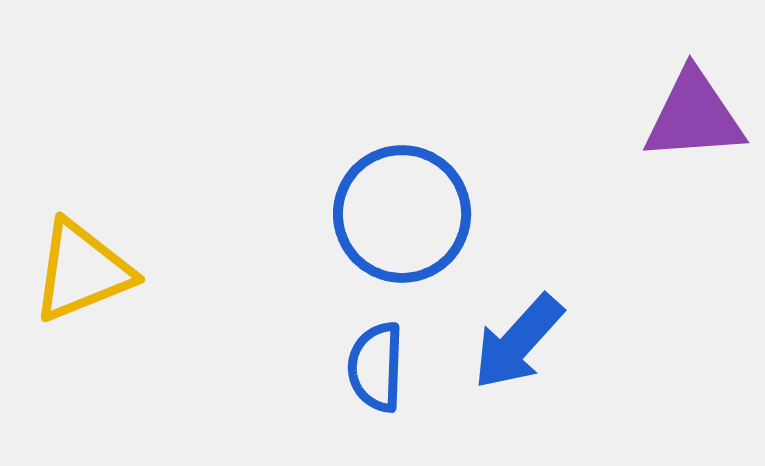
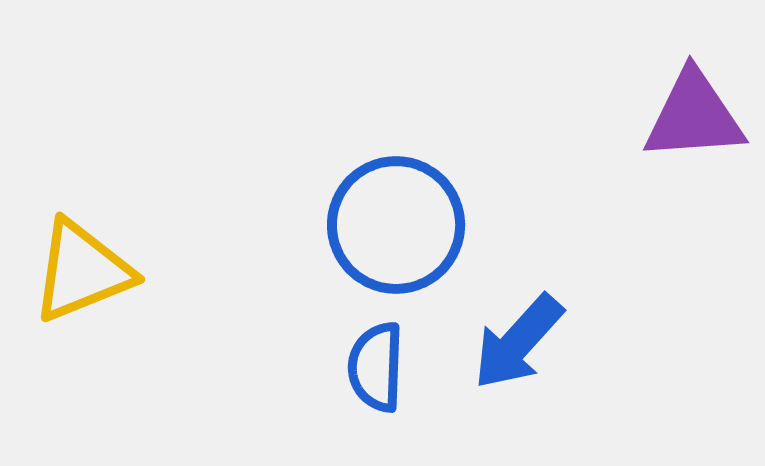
blue circle: moved 6 px left, 11 px down
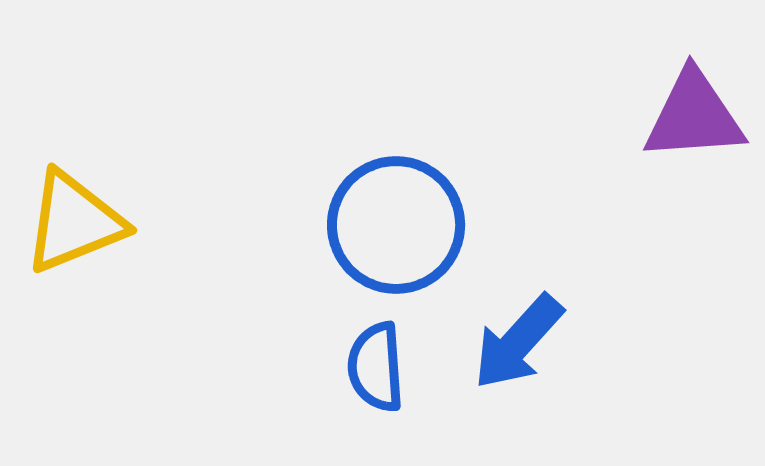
yellow triangle: moved 8 px left, 49 px up
blue semicircle: rotated 6 degrees counterclockwise
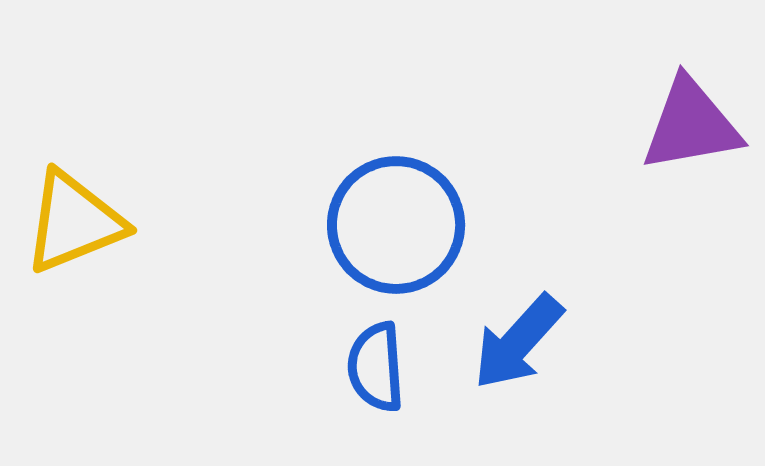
purple triangle: moved 3 px left, 9 px down; rotated 6 degrees counterclockwise
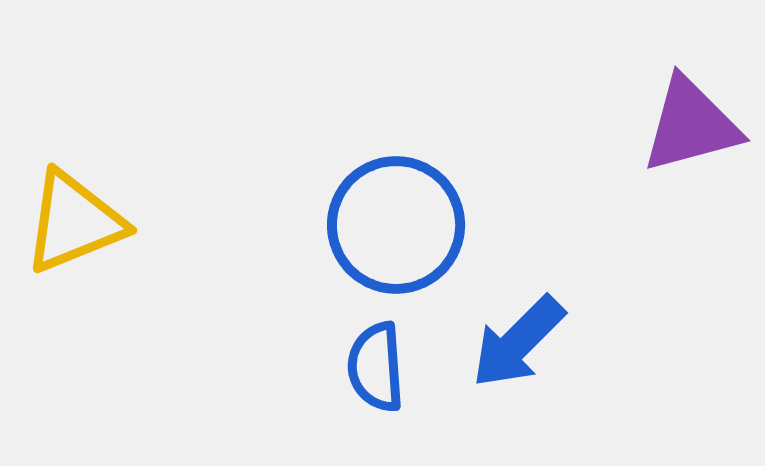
purple triangle: rotated 5 degrees counterclockwise
blue arrow: rotated 3 degrees clockwise
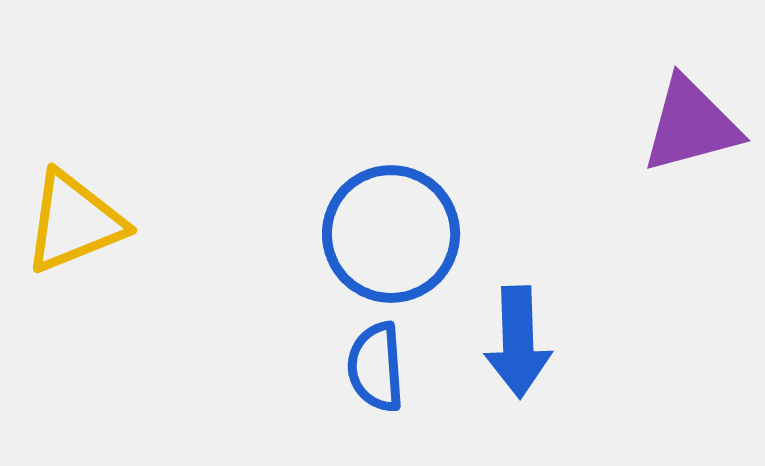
blue circle: moved 5 px left, 9 px down
blue arrow: rotated 47 degrees counterclockwise
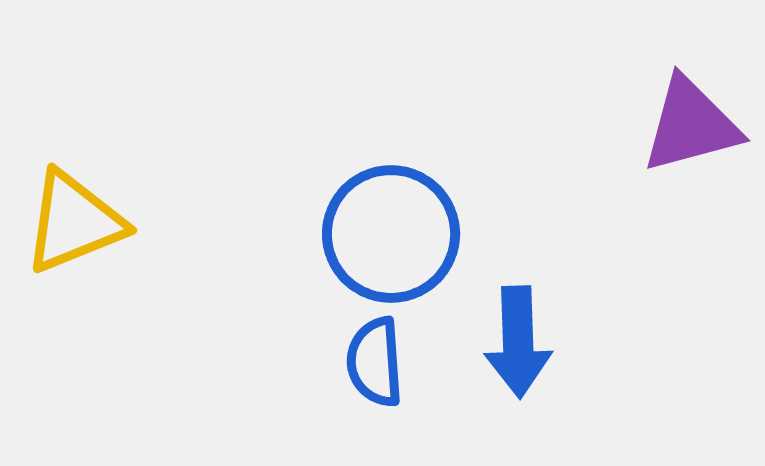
blue semicircle: moved 1 px left, 5 px up
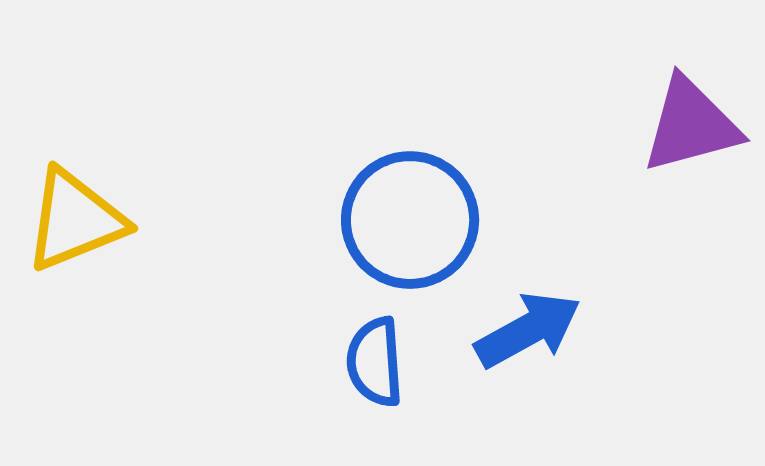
yellow triangle: moved 1 px right, 2 px up
blue circle: moved 19 px right, 14 px up
blue arrow: moved 10 px right, 12 px up; rotated 117 degrees counterclockwise
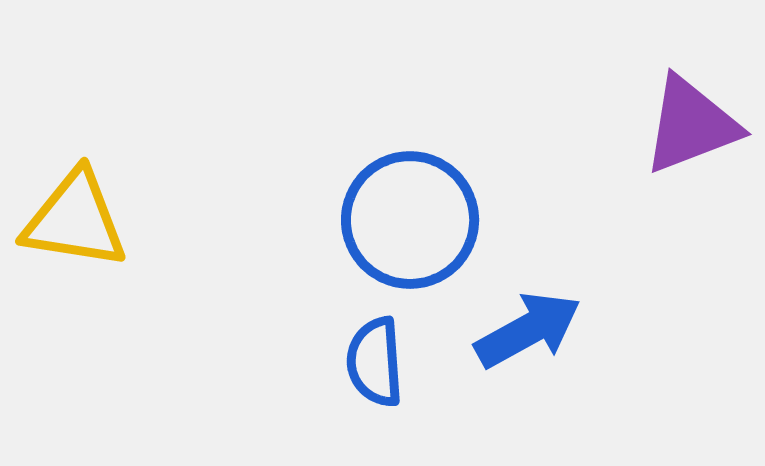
purple triangle: rotated 6 degrees counterclockwise
yellow triangle: rotated 31 degrees clockwise
